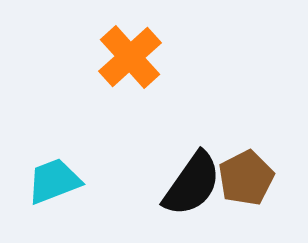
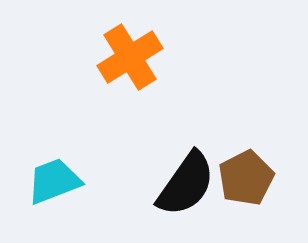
orange cross: rotated 10 degrees clockwise
black semicircle: moved 6 px left
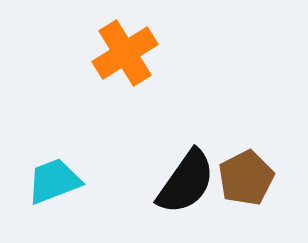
orange cross: moved 5 px left, 4 px up
black semicircle: moved 2 px up
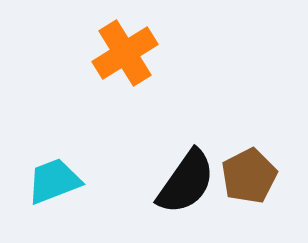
brown pentagon: moved 3 px right, 2 px up
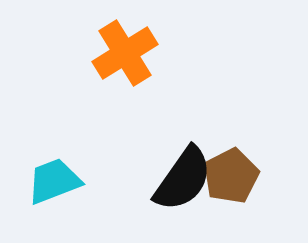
brown pentagon: moved 18 px left
black semicircle: moved 3 px left, 3 px up
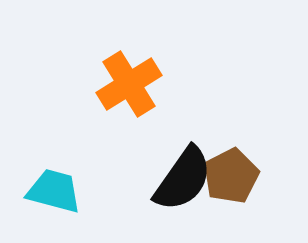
orange cross: moved 4 px right, 31 px down
cyan trapezoid: moved 10 px down; rotated 36 degrees clockwise
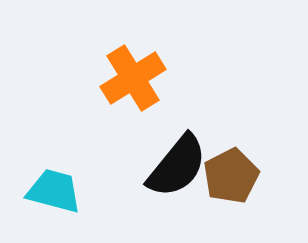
orange cross: moved 4 px right, 6 px up
black semicircle: moved 6 px left, 13 px up; rotated 4 degrees clockwise
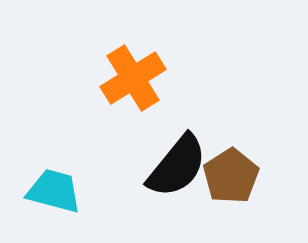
brown pentagon: rotated 6 degrees counterclockwise
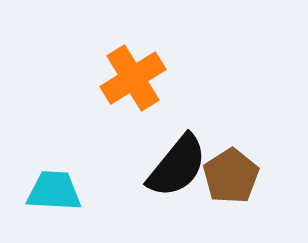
cyan trapezoid: rotated 12 degrees counterclockwise
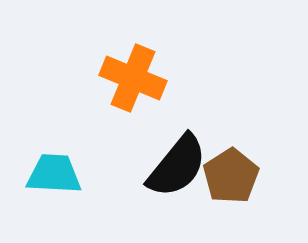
orange cross: rotated 36 degrees counterclockwise
cyan trapezoid: moved 17 px up
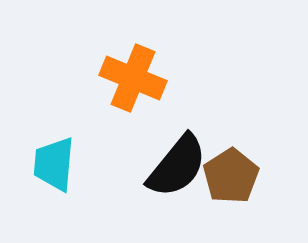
cyan trapezoid: moved 10 px up; rotated 88 degrees counterclockwise
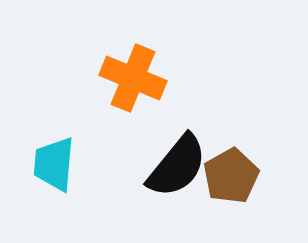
brown pentagon: rotated 4 degrees clockwise
